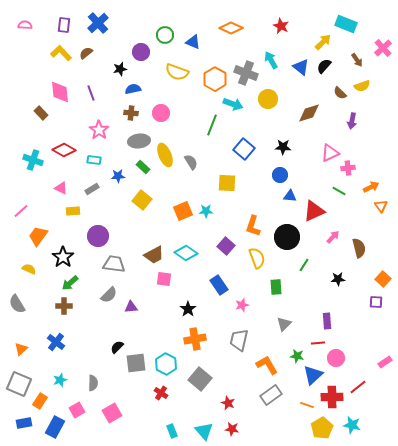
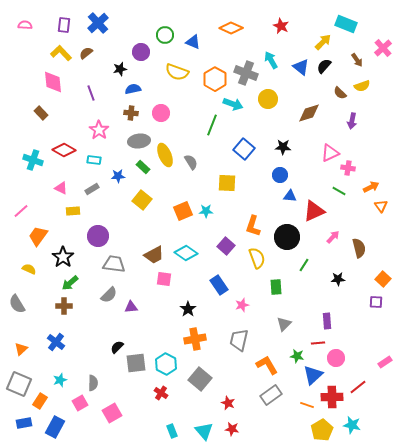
pink diamond at (60, 92): moved 7 px left, 10 px up
pink cross at (348, 168): rotated 16 degrees clockwise
pink square at (77, 410): moved 3 px right, 7 px up
yellow pentagon at (322, 428): moved 2 px down
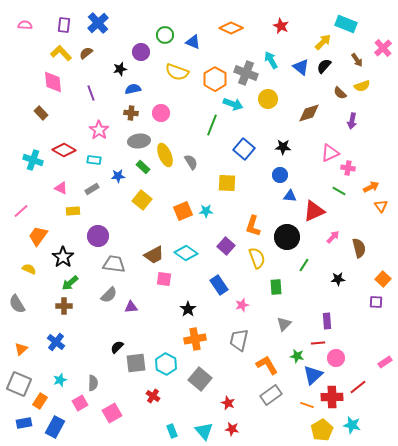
red cross at (161, 393): moved 8 px left, 3 px down
